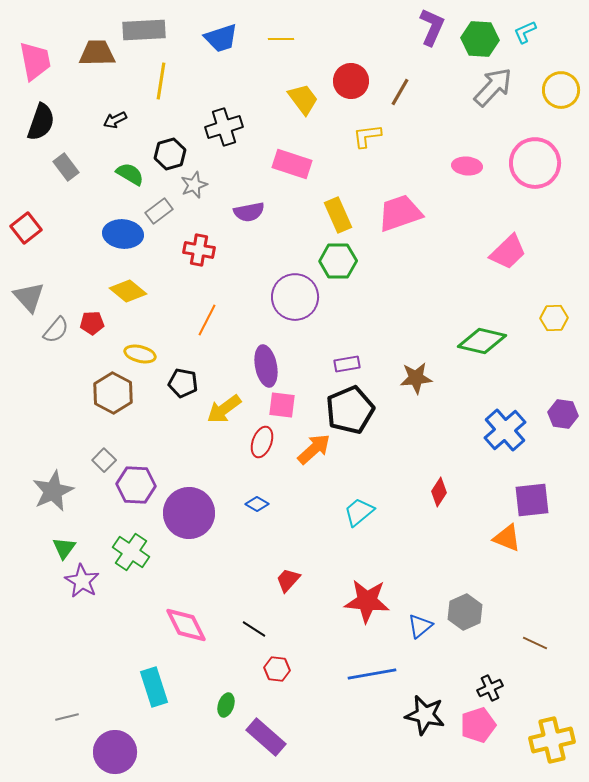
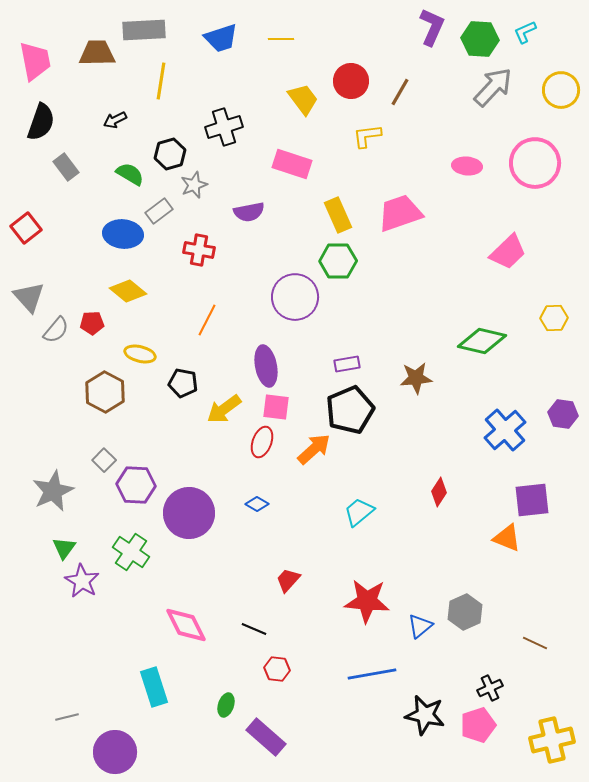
brown hexagon at (113, 393): moved 8 px left, 1 px up
pink square at (282, 405): moved 6 px left, 2 px down
black line at (254, 629): rotated 10 degrees counterclockwise
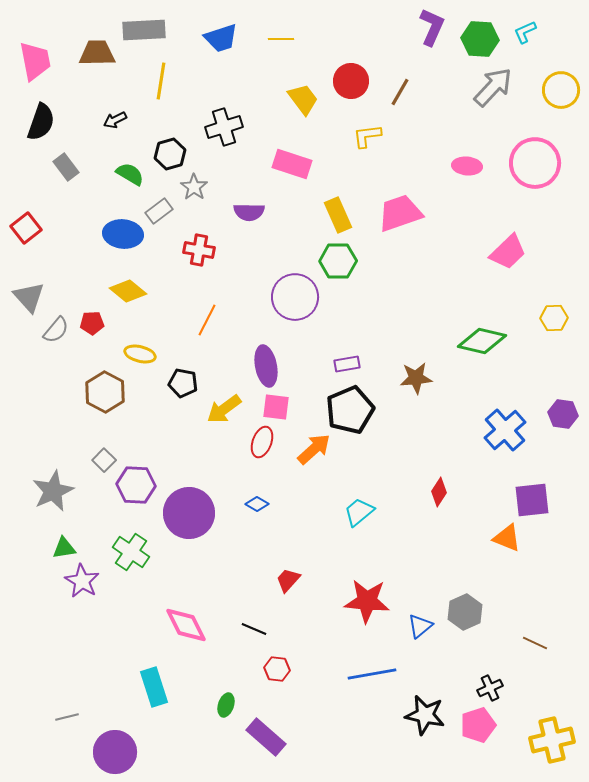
gray star at (194, 185): moved 2 px down; rotated 16 degrees counterclockwise
purple semicircle at (249, 212): rotated 12 degrees clockwise
green triangle at (64, 548): rotated 45 degrees clockwise
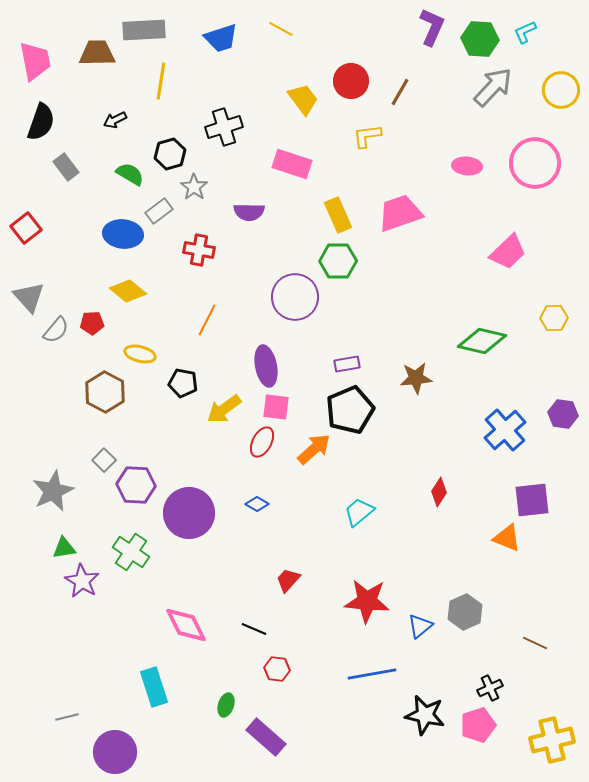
yellow line at (281, 39): moved 10 px up; rotated 30 degrees clockwise
red ellipse at (262, 442): rotated 8 degrees clockwise
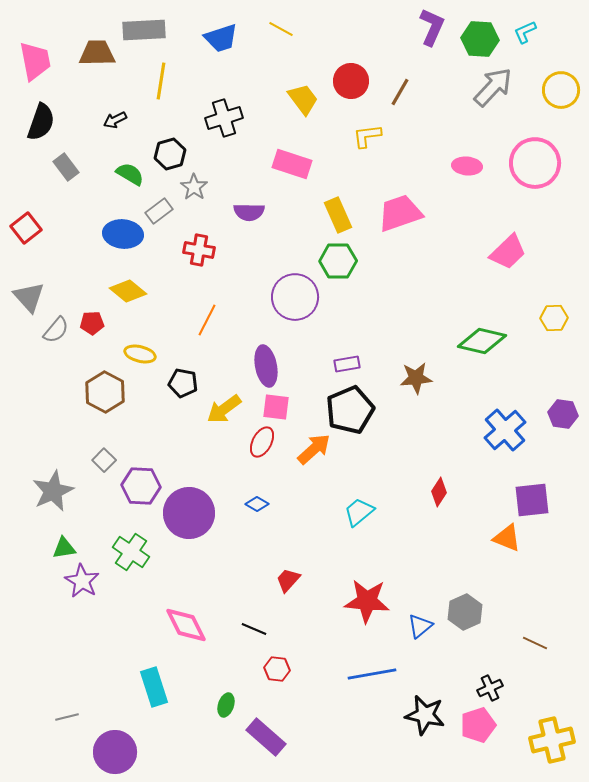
black cross at (224, 127): moved 9 px up
purple hexagon at (136, 485): moved 5 px right, 1 px down
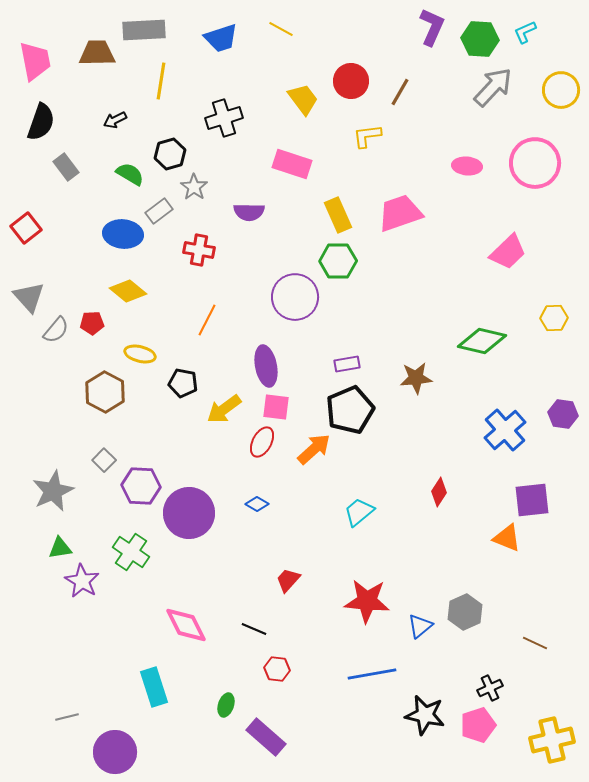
green triangle at (64, 548): moved 4 px left
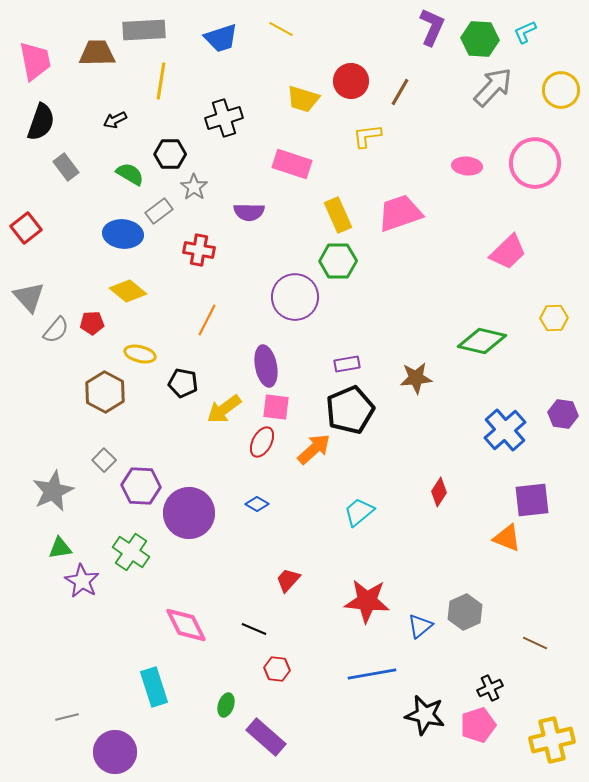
yellow trapezoid at (303, 99): rotated 144 degrees clockwise
black hexagon at (170, 154): rotated 16 degrees clockwise
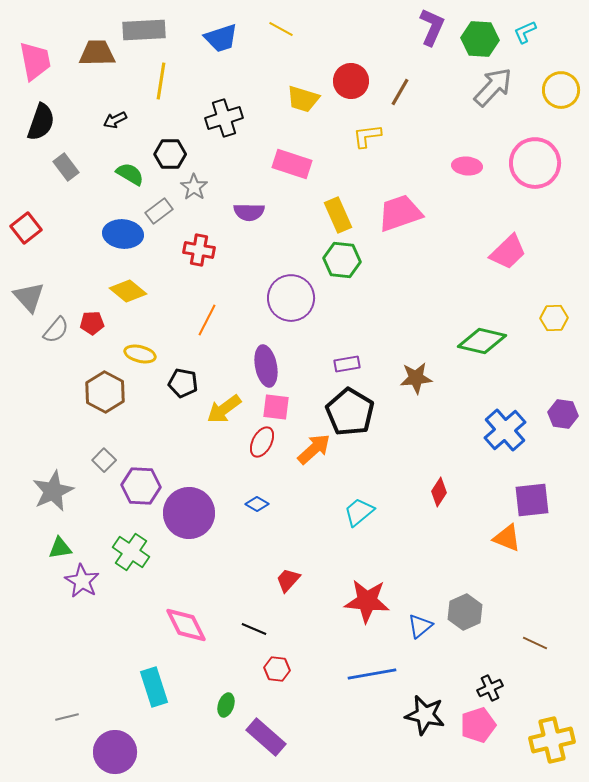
green hexagon at (338, 261): moved 4 px right, 1 px up; rotated 6 degrees clockwise
purple circle at (295, 297): moved 4 px left, 1 px down
black pentagon at (350, 410): moved 2 px down; rotated 18 degrees counterclockwise
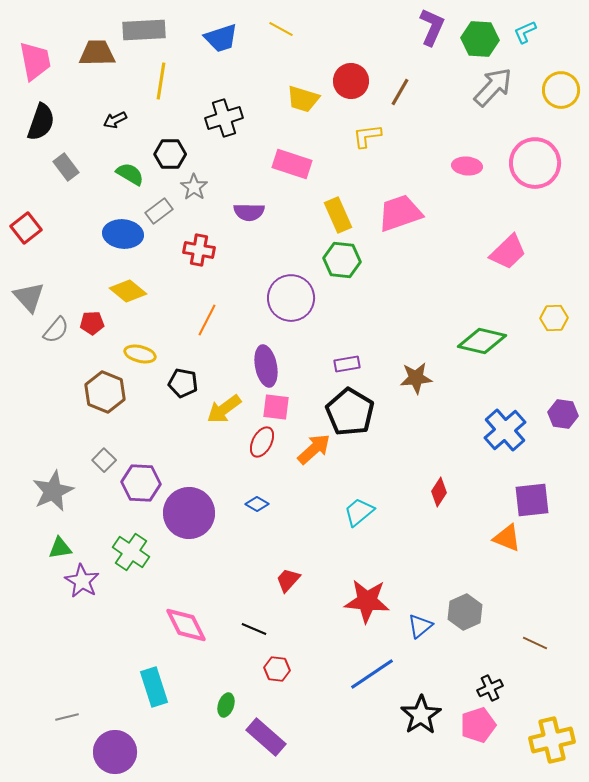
brown hexagon at (105, 392): rotated 6 degrees counterclockwise
purple hexagon at (141, 486): moved 3 px up
blue line at (372, 674): rotated 24 degrees counterclockwise
black star at (425, 715): moved 4 px left; rotated 27 degrees clockwise
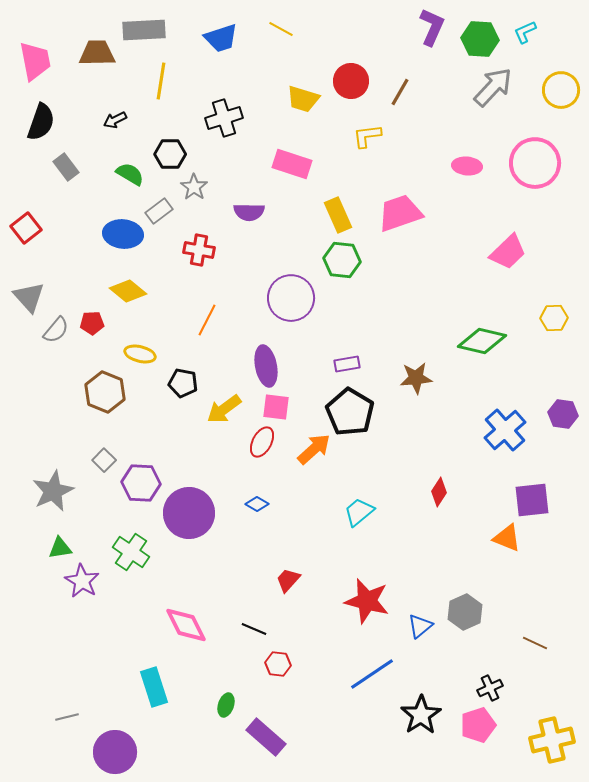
red star at (367, 601): rotated 9 degrees clockwise
red hexagon at (277, 669): moved 1 px right, 5 px up
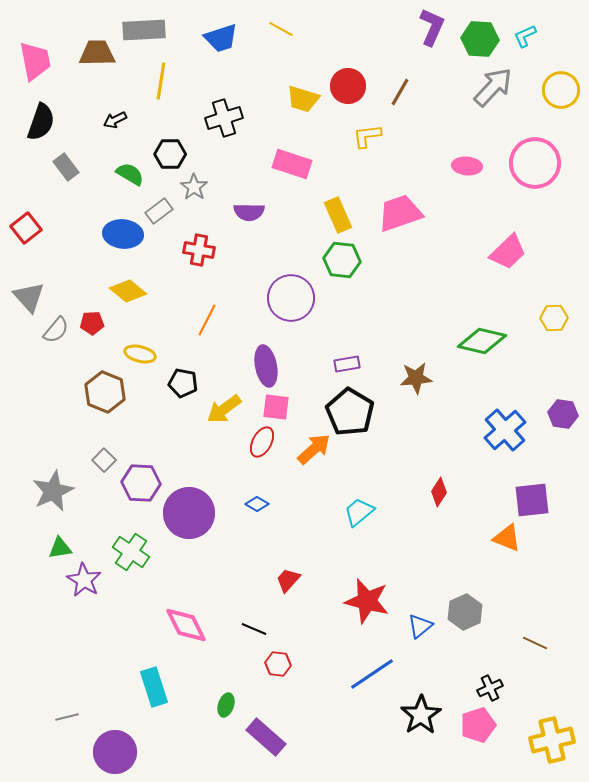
cyan L-shape at (525, 32): moved 4 px down
red circle at (351, 81): moved 3 px left, 5 px down
purple star at (82, 581): moved 2 px right, 1 px up
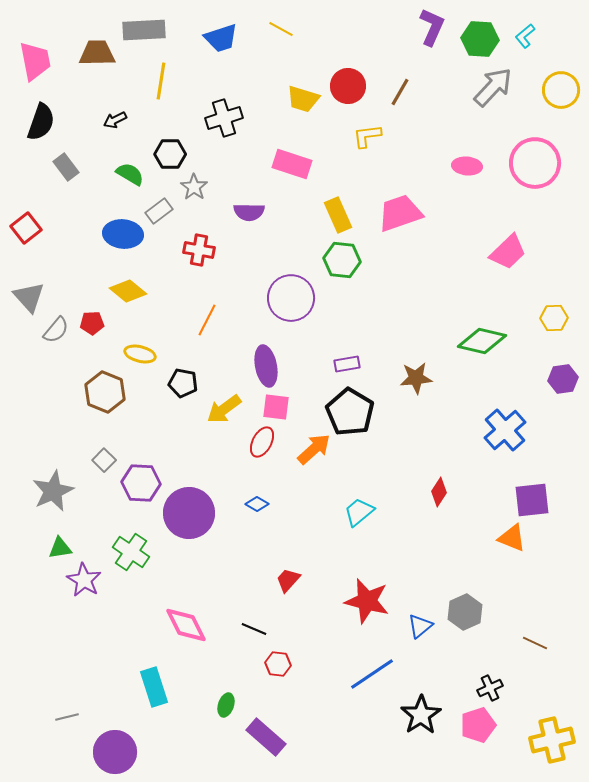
cyan L-shape at (525, 36): rotated 15 degrees counterclockwise
purple hexagon at (563, 414): moved 35 px up; rotated 16 degrees counterclockwise
orange triangle at (507, 538): moved 5 px right
